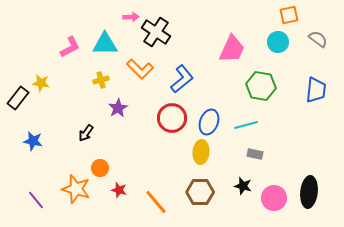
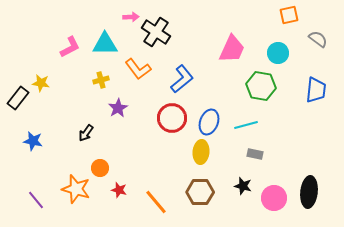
cyan circle: moved 11 px down
orange L-shape: moved 2 px left; rotated 8 degrees clockwise
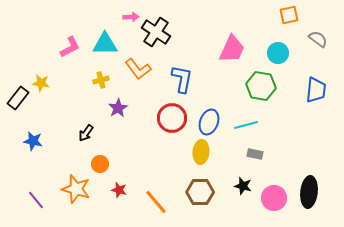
blue L-shape: rotated 40 degrees counterclockwise
orange circle: moved 4 px up
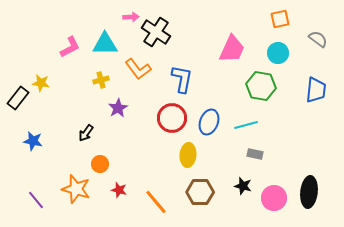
orange square: moved 9 px left, 4 px down
yellow ellipse: moved 13 px left, 3 px down
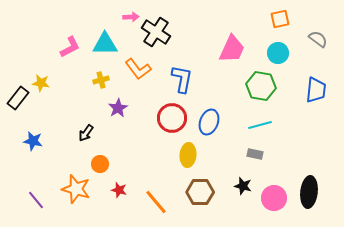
cyan line: moved 14 px right
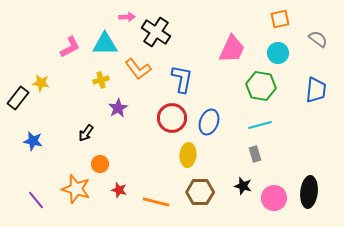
pink arrow: moved 4 px left
gray rectangle: rotated 63 degrees clockwise
orange line: rotated 36 degrees counterclockwise
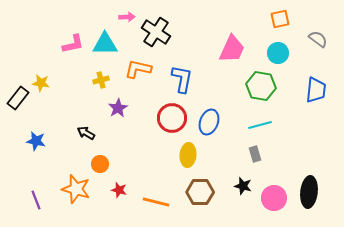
pink L-shape: moved 3 px right, 3 px up; rotated 15 degrees clockwise
orange L-shape: rotated 140 degrees clockwise
black arrow: rotated 84 degrees clockwise
blue star: moved 3 px right
purple line: rotated 18 degrees clockwise
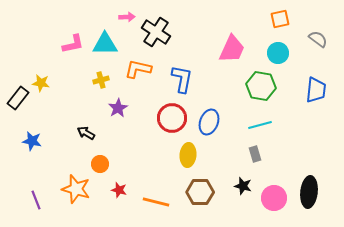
blue star: moved 4 px left
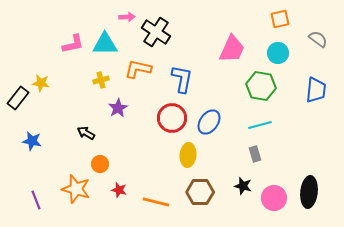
blue ellipse: rotated 15 degrees clockwise
